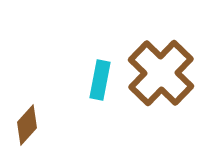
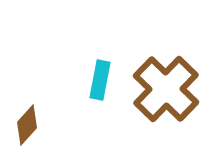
brown cross: moved 5 px right, 16 px down
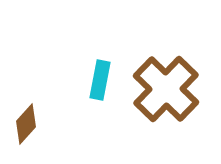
brown diamond: moved 1 px left, 1 px up
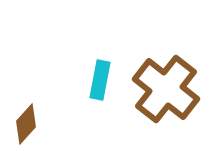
brown cross: rotated 6 degrees counterclockwise
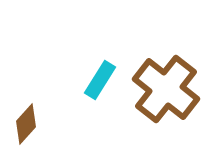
cyan rectangle: rotated 21 degrees clockwise
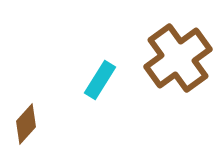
brown cross: moved 12 px right, 31 px up; rotated 16 degrees clockwise
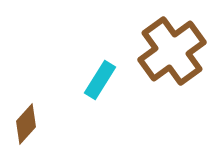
brown cross: moved 6 px left, 7 px up
